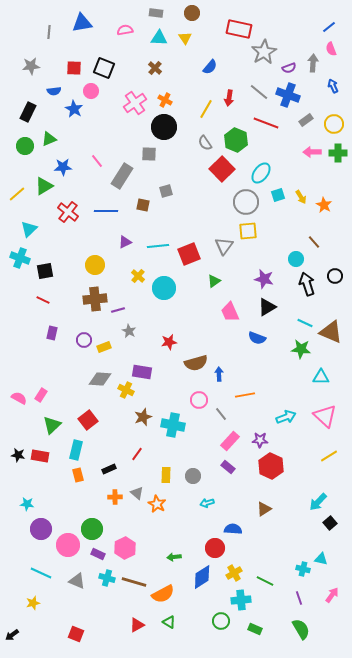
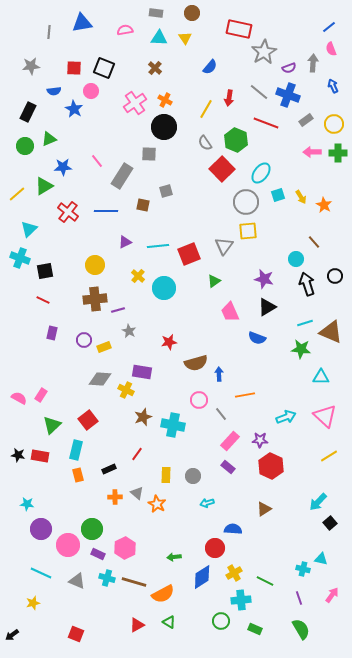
cyan line at (305, 323): rotated 42 degrees counterclockwise
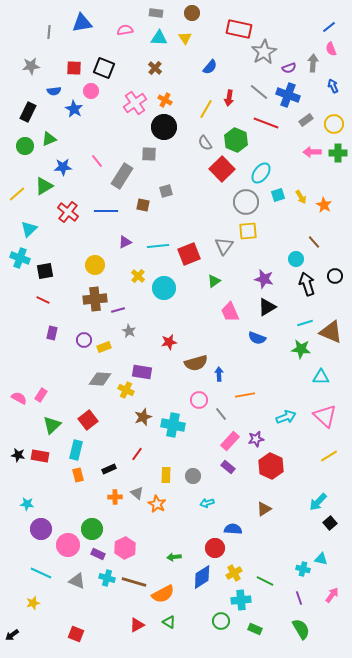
purple star at (260, 440): moved 4 px left, 1 px up; rotated 14 degrees counterclockwise
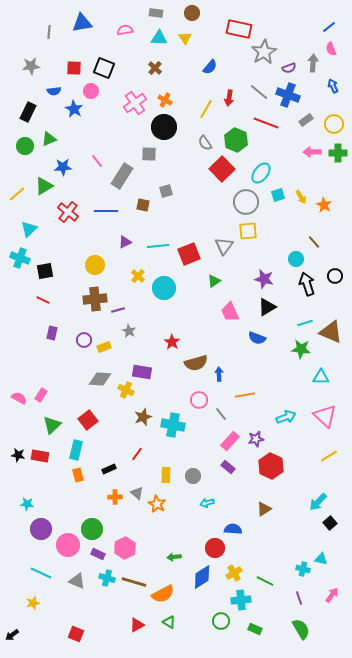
red star at (169, 342): moved 3 px right; rotated 28 degrees counterclockwise
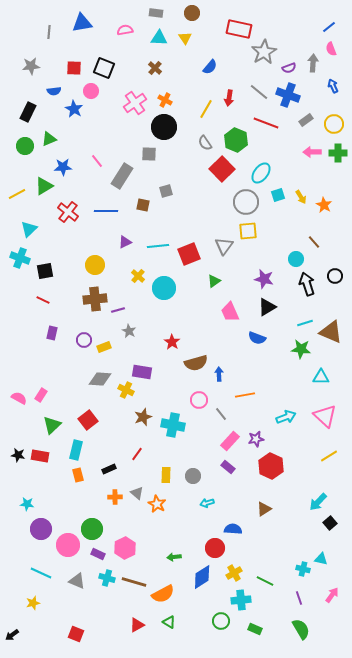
yellow line at (17, 194): rotated 12 degrees clockwise
